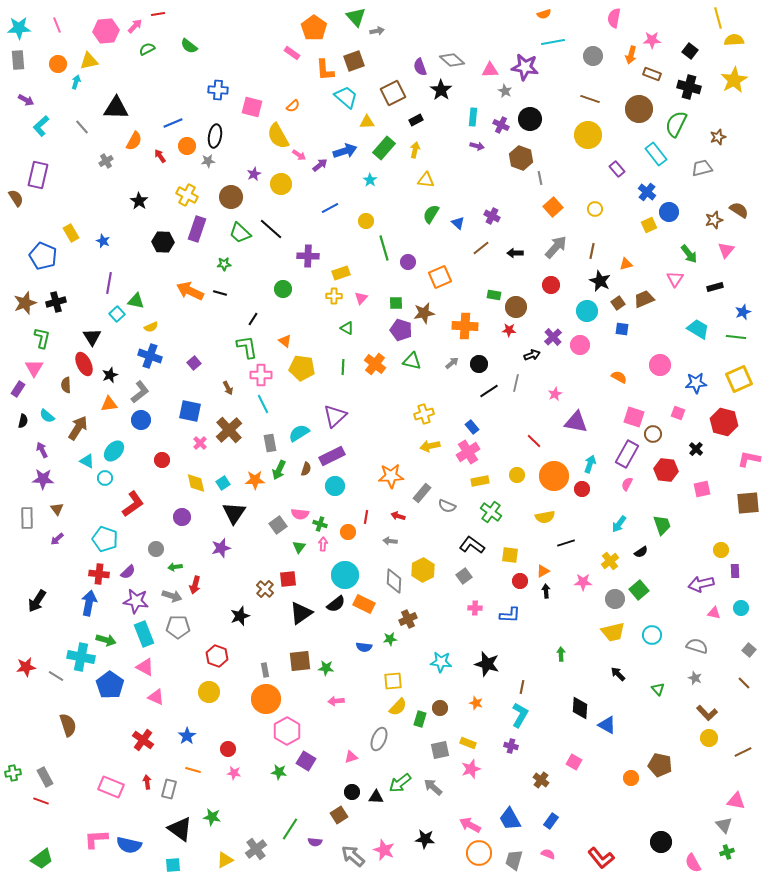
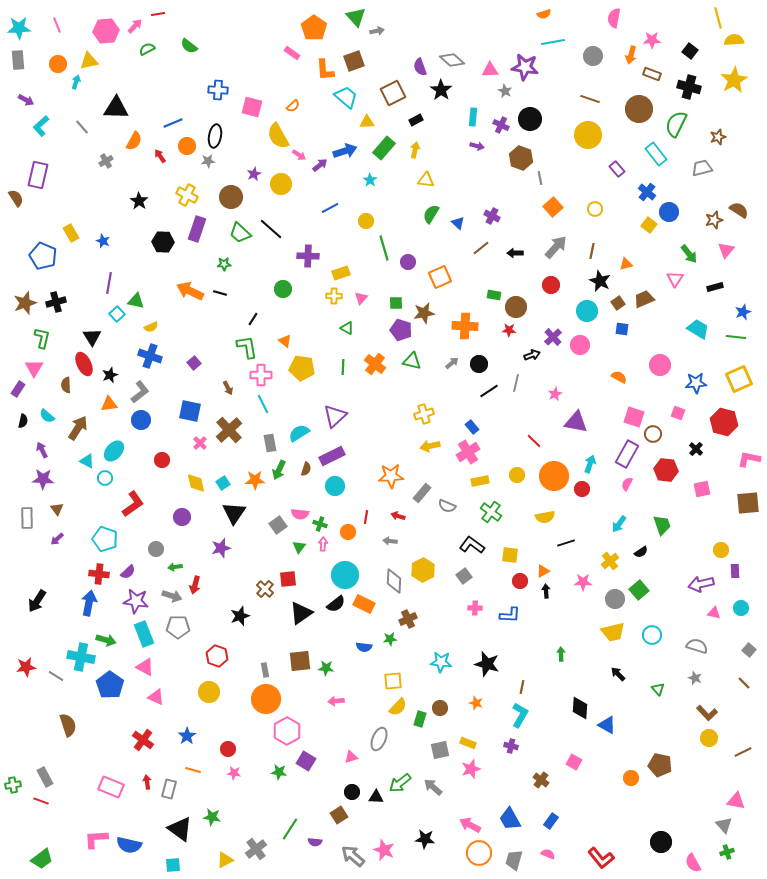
yellow square at (649, 225): rotated 28 degrees counterclockwise
green cross at (13, 773): moved 12 px down
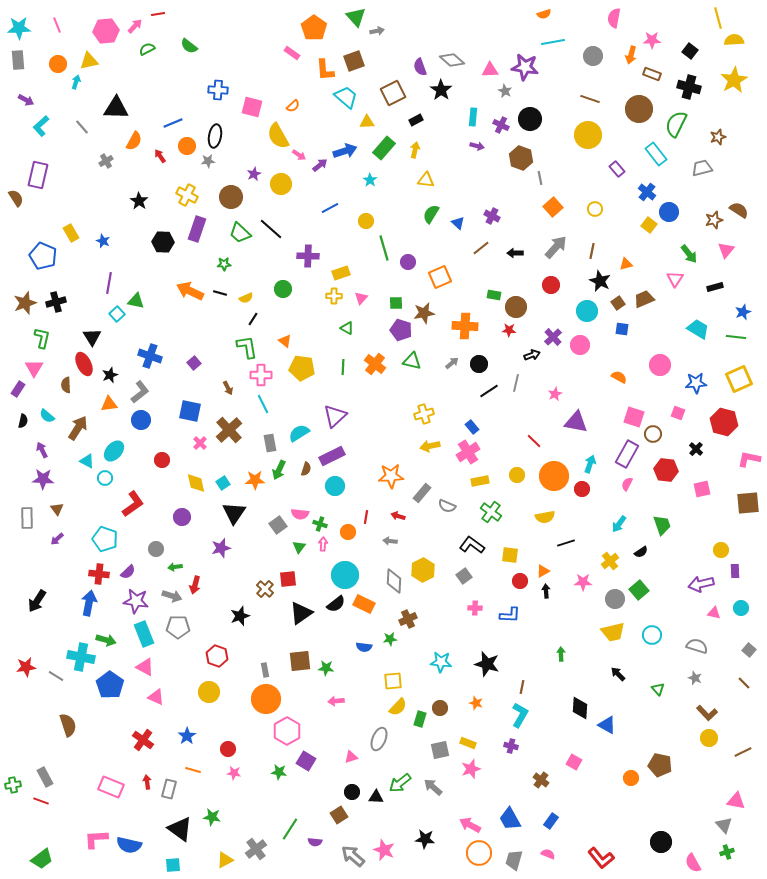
yellow semicircle at (151, 327): moved 95 px right, 29 px up
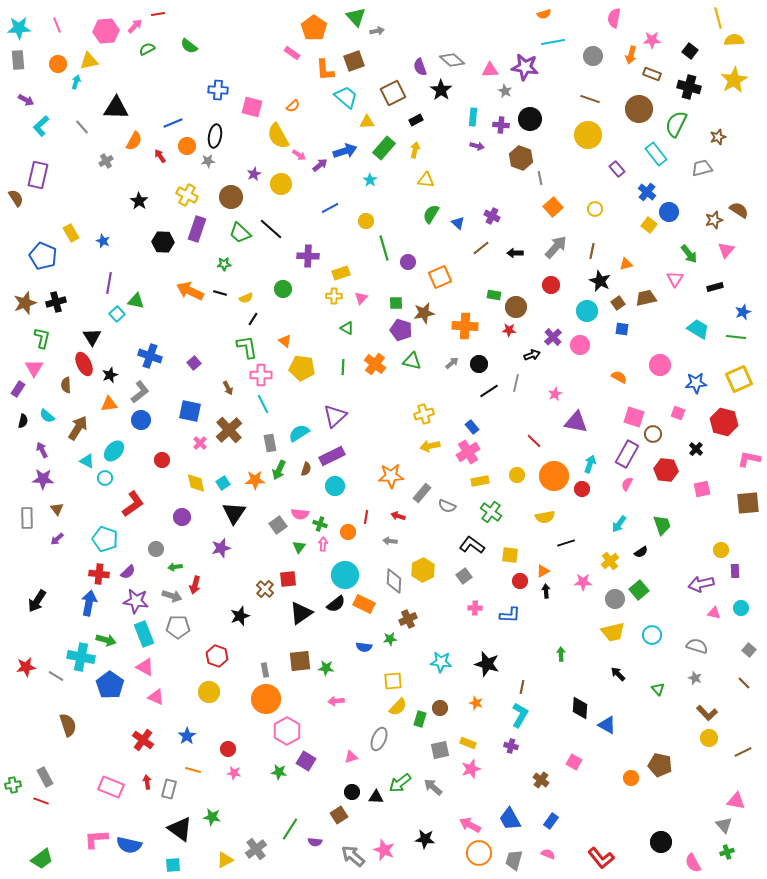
purple cross at (501, 125): rotated 21 degrees counterclockwise
brown trapezoid at (644, 299): moved 2 px right, 1 px up; rotated 10 degrees clockwise
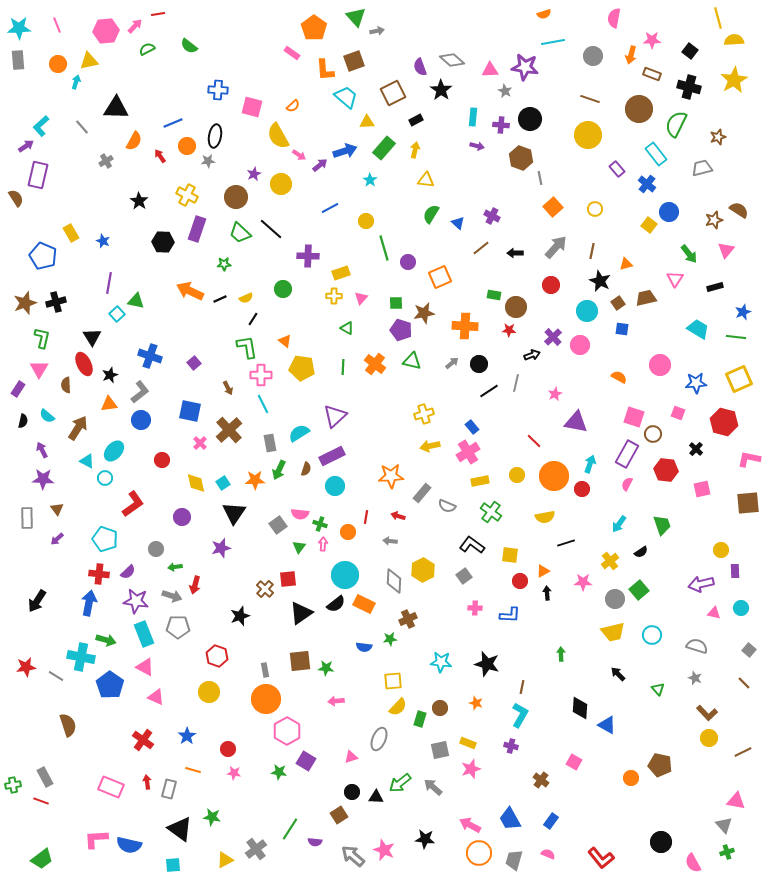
purple arrow at (26, 100): moved 46 px down; rotated 63 degrees counterclockwise
blue cross at (647, 192): moved 8 px up
brown circle at (231, 197): moved 5 px right
black line at (220, 293): moved 6 px down; rotated 40 degrees counterclockwise
pink triangle at (34, 368): moved 5 px right, 1 px down
black arrow at (546, 591): moved 1 px right, 2 px down
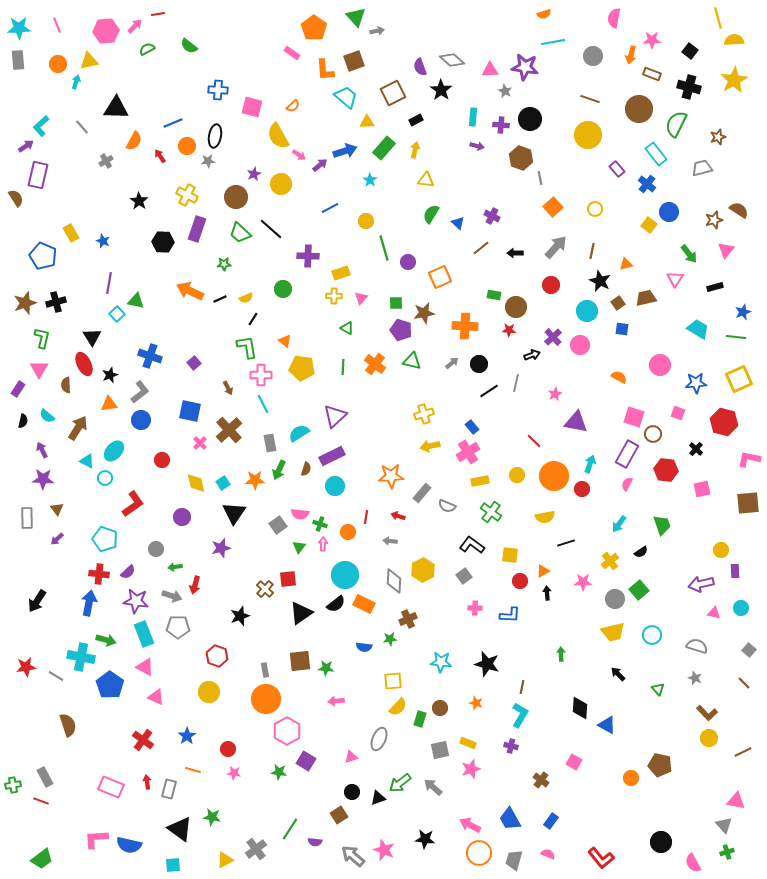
black triangle at (376, 797): moved 2 px right, 1 px down; rotated 21 degrees counterclockwise
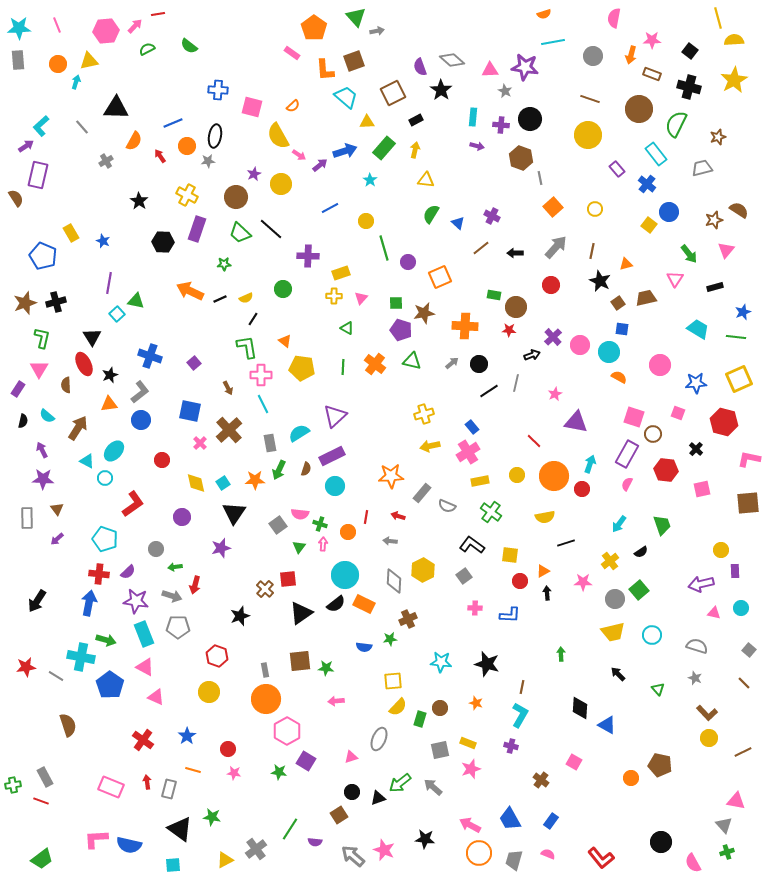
cyan circle at (587, 311): moved 22 px right, 41 px down
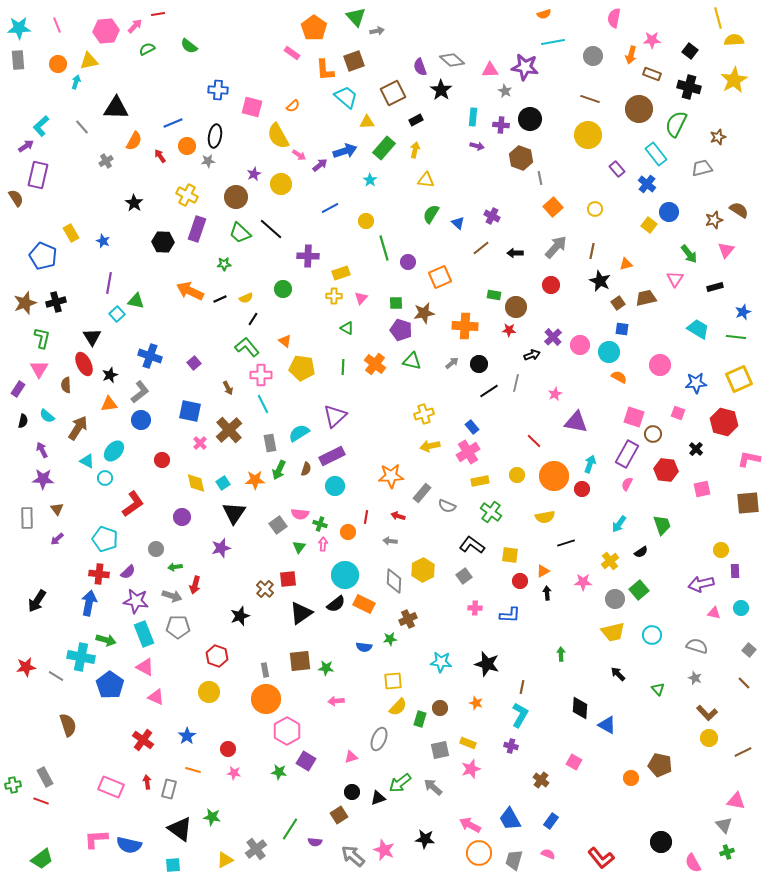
black star at (139, 201): moved 5 px left, 2 px down
green L-shape at (247, 347): rotated 30 degrees counterclockwise
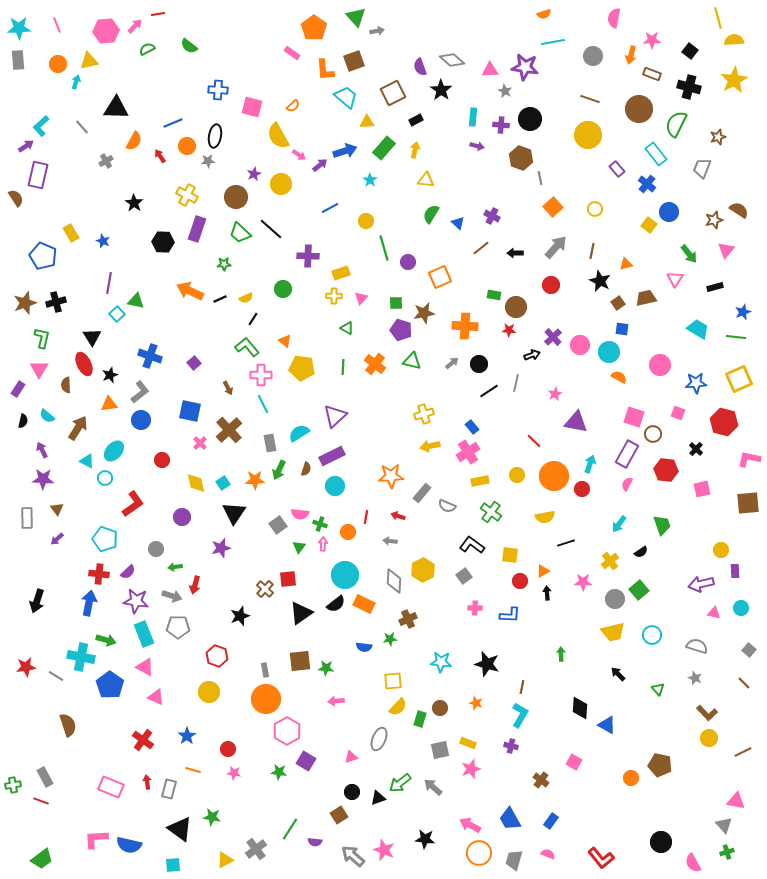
gray trapezoid at (702, 168): rotated 55 degrees counterclockwise
black arrow at (37, 601): rotated 15 degrees counterclockwise
